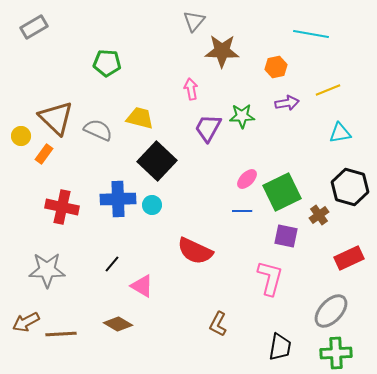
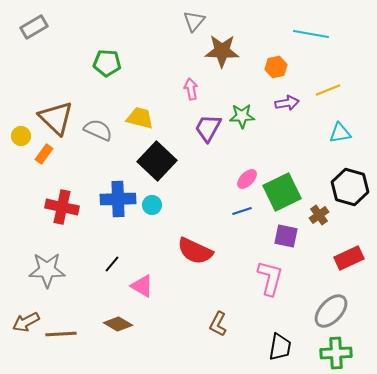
blue line: rotated 18 degrees counterclockwise
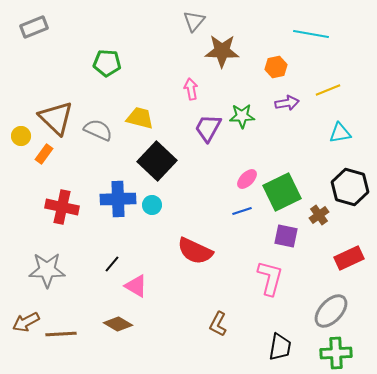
gray rectangle: rotated 8 degrees clockwise
pink triangle: moved 6 px left
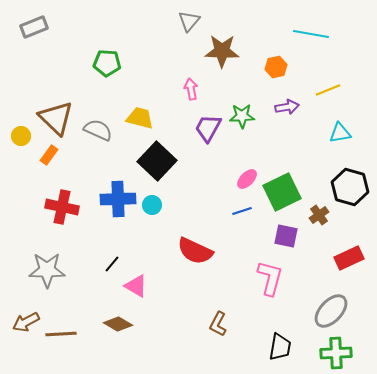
gray triangle: moved 5 px left
purple arrow: moved 4 px down
orange rectangle: moved 5 px right, 1 px down
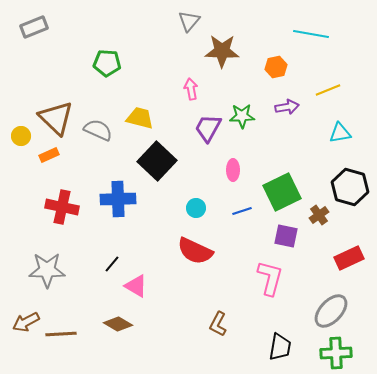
orange rectangle: rotated 30 degrees clockwise
pink ellipse: moved 14 px left, 9 px up; rotated 45 degrees counterclockwise
cyan circle: moved 44 px right, 3 px down
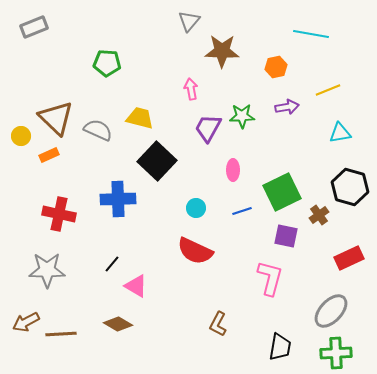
red cross: moved 3 px left, 7 px down
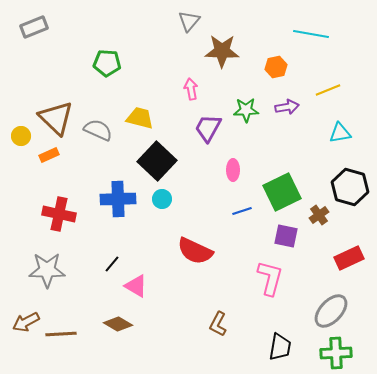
green star: moved 4 px right, 6 px up
cyan circle: moved 34 px left, 9 px up
